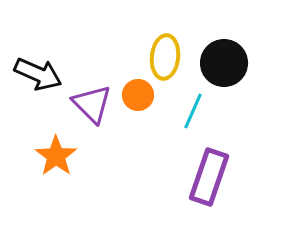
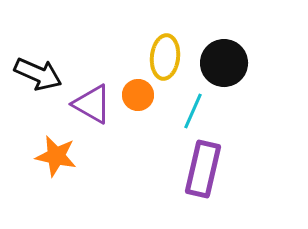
purple triangle: rotated 15 degrees counterclockwise
orange star: rotated 24 degrees counterclockwise
purple rectangle: moved 6 px left, 8 px up; rotated 6 degrees counterclockwise
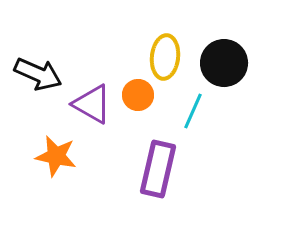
purple rectangle: moved 45 px left
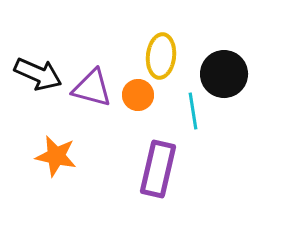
yellow ellipse: moved 4 px left, 1 px up
black circle: moved 11 px down
purple triangle: moved 16 px up; rotated 15 degrees counterclockwise
cyan line: rotated 33 degrees counterclockwise
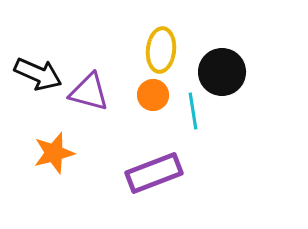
yellow ellipse: moved 6 px up
black circle: moved 2 px left, 2 px up
purple triangle: moved 3 px left, 4 px down
orange circle: moved 15 px right
orange star: moved 2 px left, 3 px up; rotated 27 degrees counterclockwise
purple rectangle: moved 4 px left, 4 px down; rotated 56 degrees clockwise
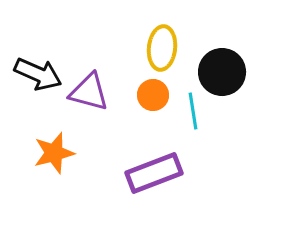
yellow ellipse: moved 1 px right, 2 px up
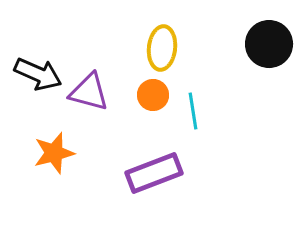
black circle: moved 47 px right, 28 px up
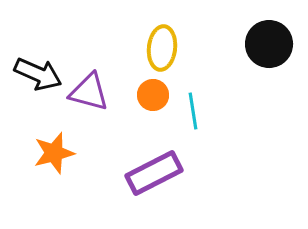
purple rectangle: rotated 6 degrees counterclockwise
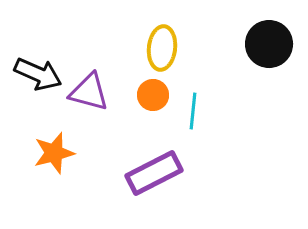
cyan line: rotated 15 degrees clockwise
